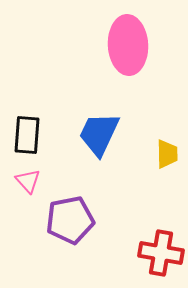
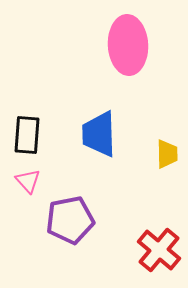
blue trapezoid: rotated 27 degrees counterclockwise
red cross: moved 2 px left, 3 px up; rotated 30 degrees clockwise
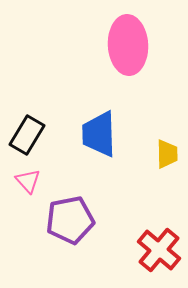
black rectangle: rotated 27 degrees clockwise
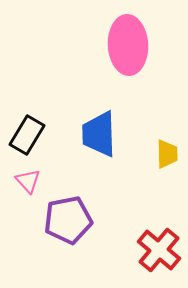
purple pentagon: moved 2 px left
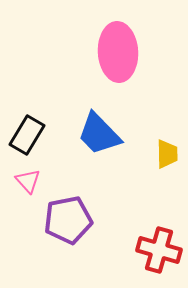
pink ellipse: moved 10 px left, 7 px down
blue trapezoid: rotated 42 degrees counterclockwise
red cross: rotated 24 degrees counterclockwise
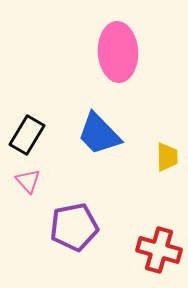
yellow trapezoid: moved 3 px down
purple pentagon: moved 6 px right, 7 px down
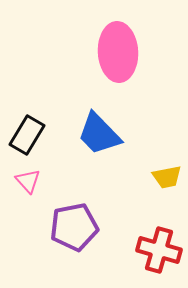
yellow trapezoid: moved 20 px down; rotated 80 degrees clockwise
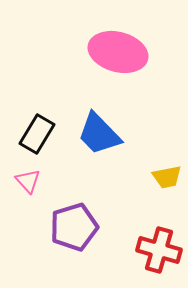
pink ellipse: rotated 72 degrees counterclockwise
black rectangle: moved 10 px right, 1 px up
purple pentagon: rotated 6 degrees counterclockwise
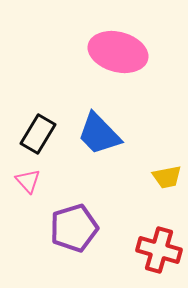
black rectangle: moved 1 px right
purple pentagon: moved 1 px down
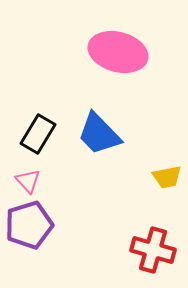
purple pentagon: moved 45 px left, 3 px up
red cross: moved 6 px left
